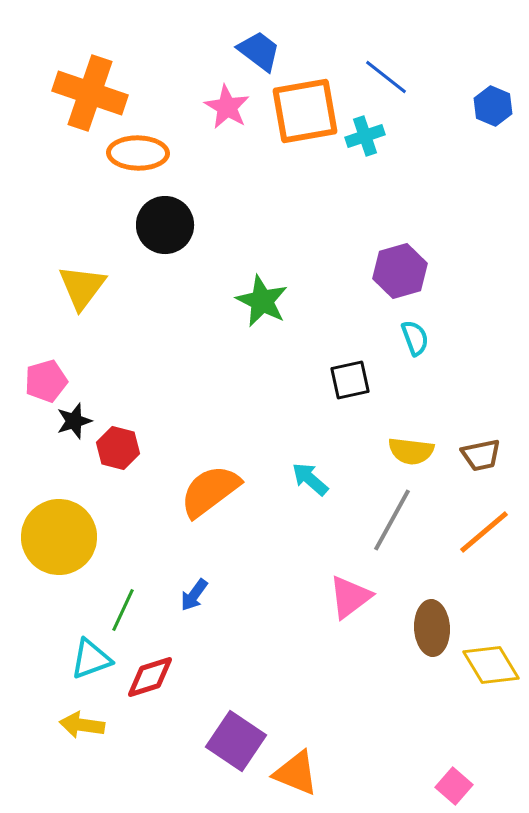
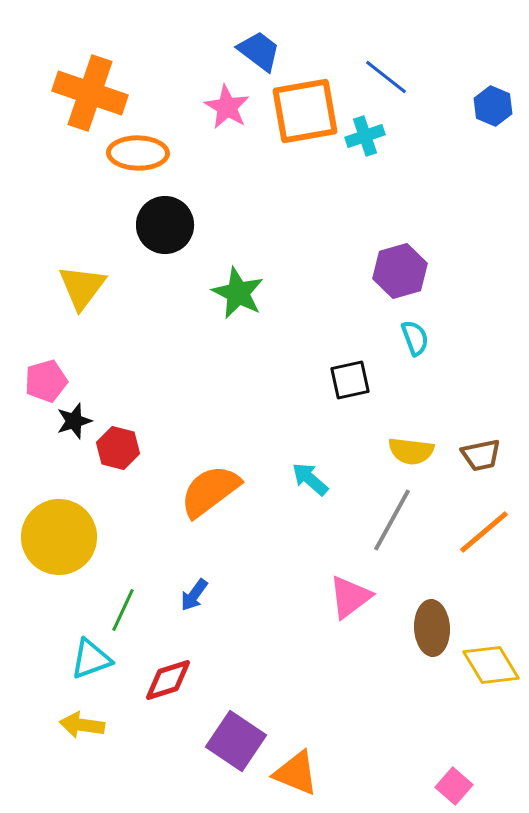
green star: moved 24 px left, 8 px up
red diamond: moved 18 px right, 3 px down
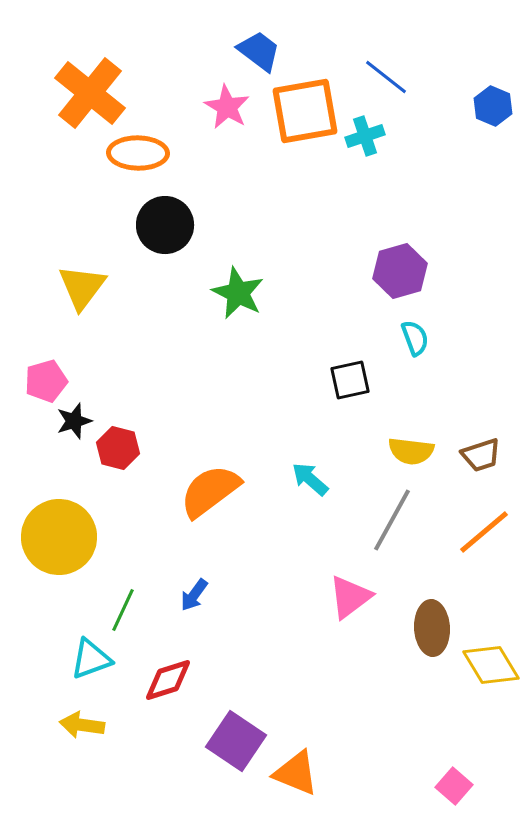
orange cross: rotated 20 degrees clockwise
brown trapezoid: rotated 6 degrees counterclockwise
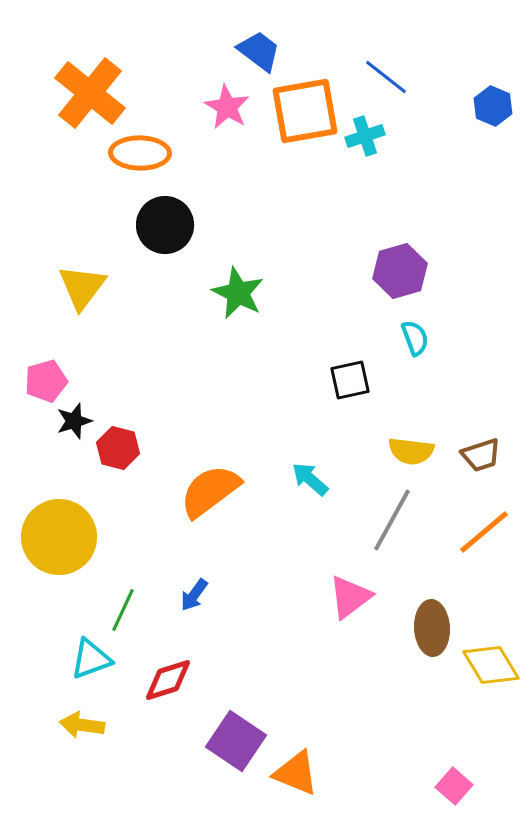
orange ellipse: moved 2 px right
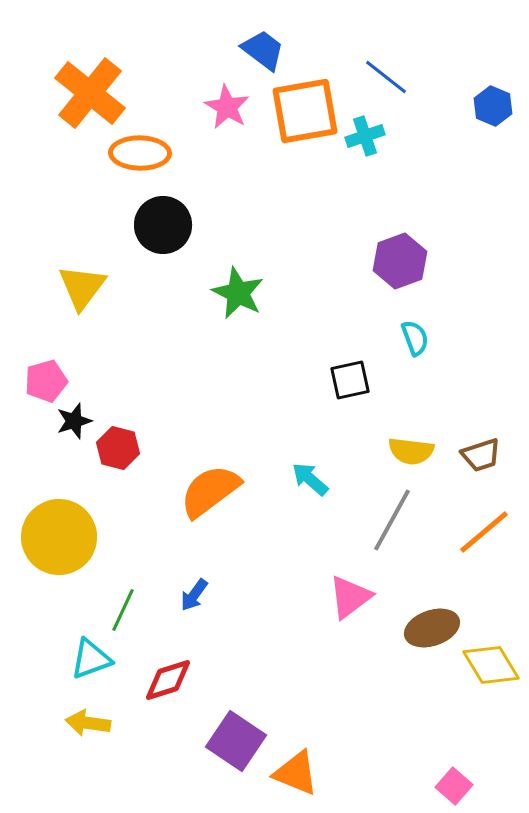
blue trapezoid: moved 4 px right, 1 px up
black circle: moved 2 px left
purple hexagon: moved 10 px up; rotated 4 degrees counterclockwise
brown ellipse: rotated 74 degrees clockwise
yellow arrow: moved 6 px right, 2 px up
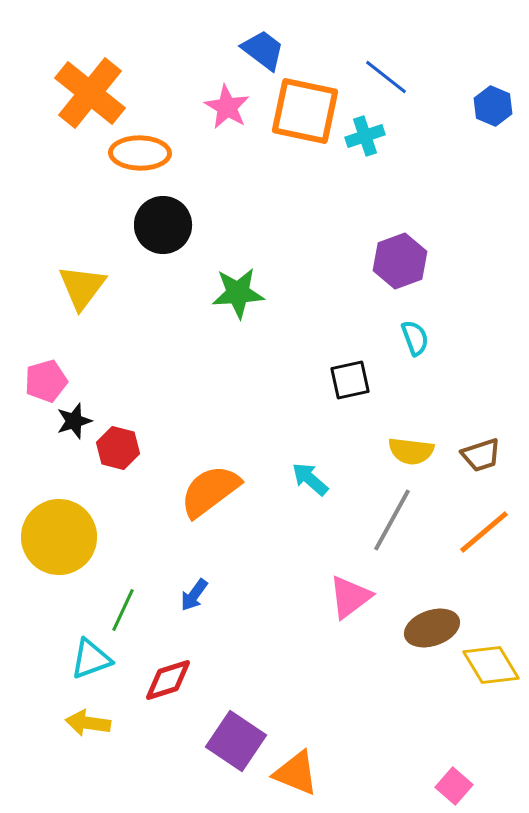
orange square: rotated 22 degrees clockwise
green star: rotated 30 degrees counterclockwise
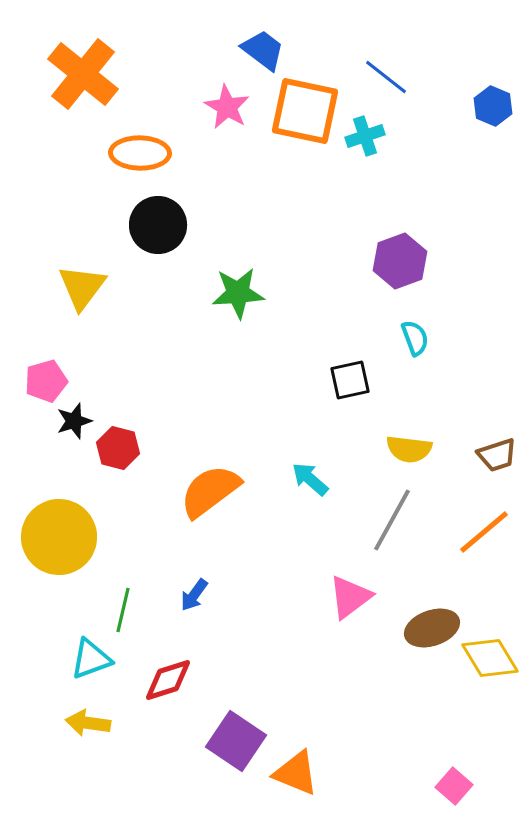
orange cross: moved 7 px left, 19 px up
black circle: moved 5 px left
yellow semicircle: moved 2 px left, 2 px up
brown trapezoid: moved 16 px right
green line: rotated 12 degrees counterclockwise
yellow diamond: moved 1 px left, 7 px up
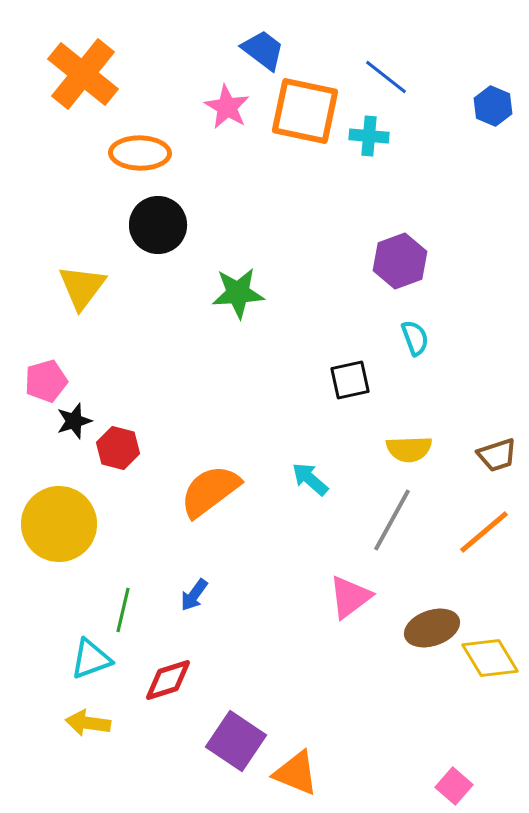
cyan cross: moved 4 px right; rotated 24 degrees clockwise
yellow semicircle: rotated 9 degrees counterclockwise
yellow circle: moved 13 px up
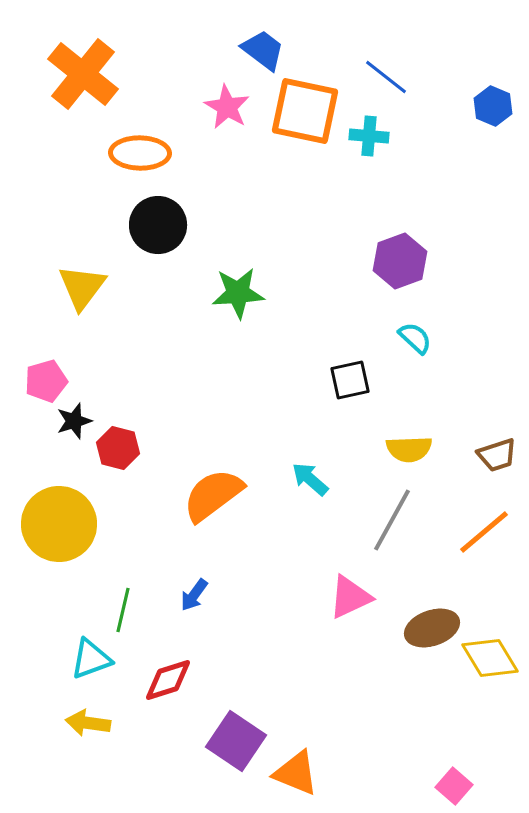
cyan semicircle: rotated 27 degrees counterclockwise
orange semicircle: moved 3 px right, 4 px down
pink triangle: rotated 12 degrees clockwise
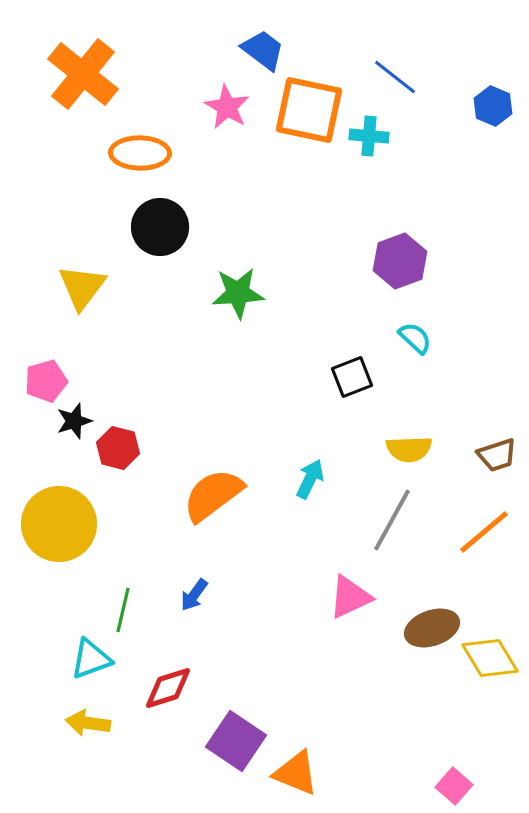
blue line: moved 9 px right
orange square: moved 4 px right, 1 px up
black circle: moved 2 px right, 2 px down
black square: moved 2 px right, 3 px up; rotated 9 degrees counterclockwise
cyan arrow: rotated 75 degrees clockwise
red diamond: moved 8 px down
